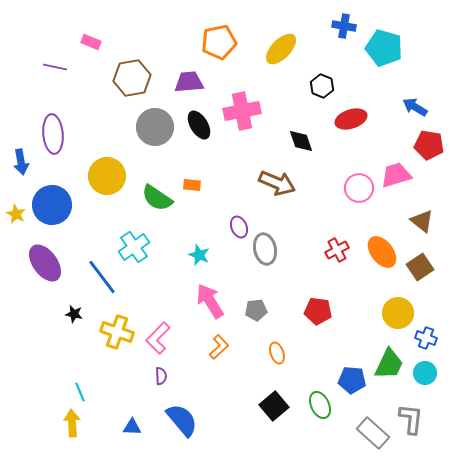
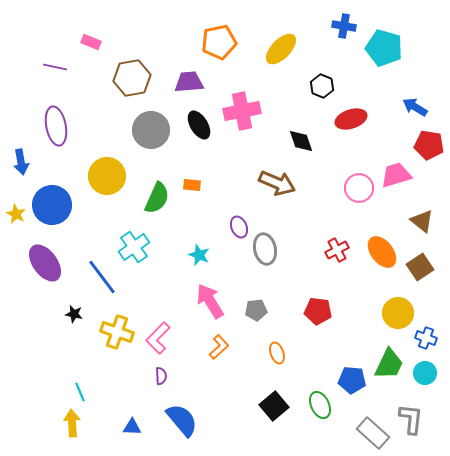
gray circle at (155, 127): moved 4 px left, 3 px down
purple ellipse at (53, 134): moved 3 px right, 8 px up; rotated 6 degrees counterclockwise
green semicircle at (157, 198): rotated 100 degrees counterclockwise
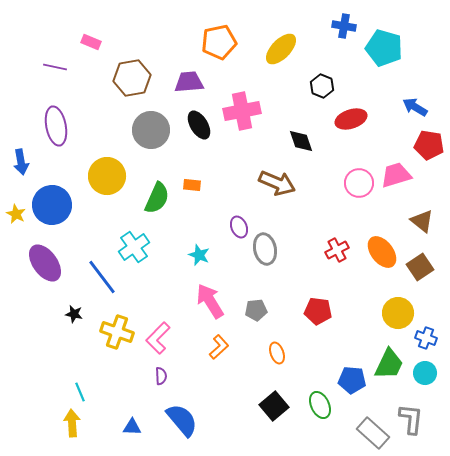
pink circle at (359, 188): moved 5 px up
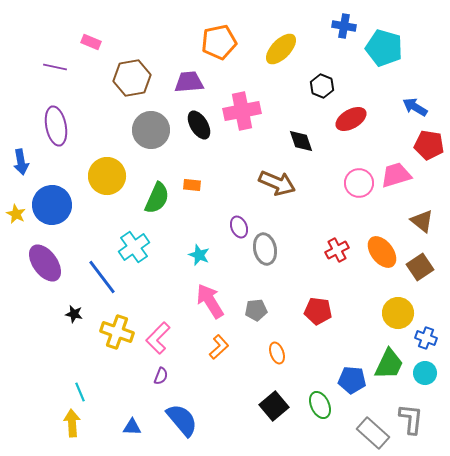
red ellipse at (351, 119): rotated 12 degrees counterclockwise
purple semicircle at (161, 376): rotated 24 degrees clockwise
